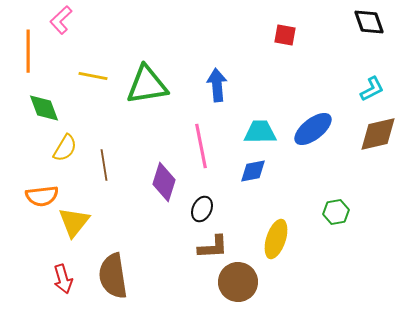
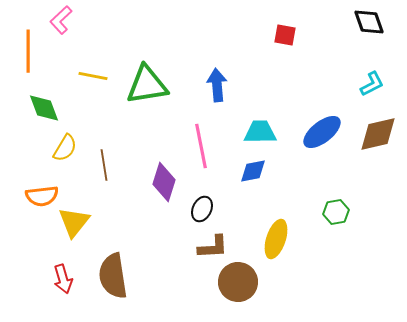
cyan L-shape: moved 5 px up
blue ellipse: moved 9 px right, 3 px down
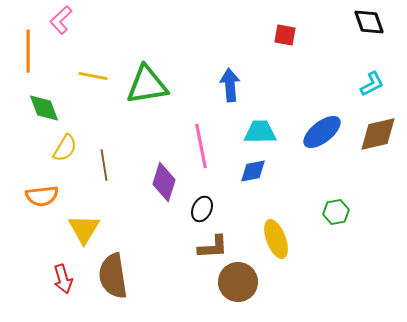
blue arrow: moved 13 px right
yellow triangle: moved 10 px right, 7 px down; rotated 8 degrees counterclockwise
yellow ellipse: rotated 39 degrees counterclockwise
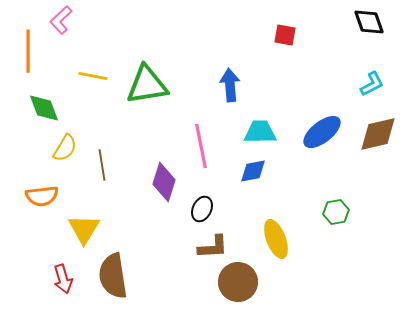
brown line: moved 2 px left
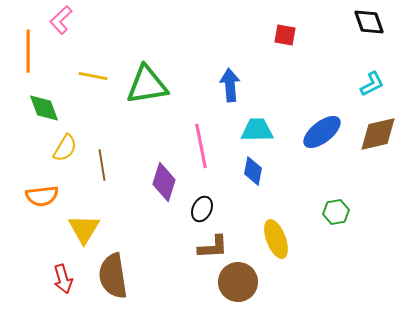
cyan trapezoid: moved 3 px left, 2 px up
blue diamond: rotated 68 degrees counterclockwise
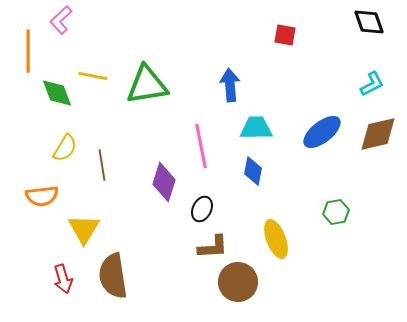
green diamond: moved 13 px right, 15 px up
cyan trapezoid: moved 1 px left, 2 px up
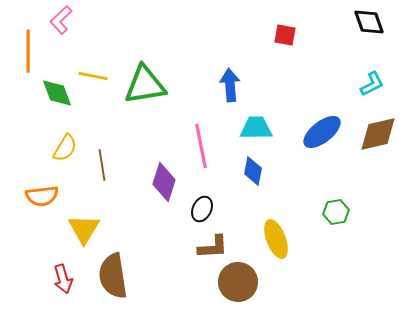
green triangle: moved 2 px left
